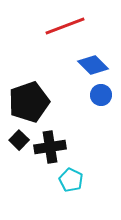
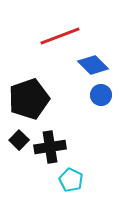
red line: moved 5 px left, 10 px down
black pentagon: moved 3 px up
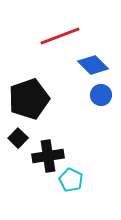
black square: moved 1 px left, 2 px up
black cross: moved 2 px left, 9 px down
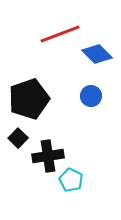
red line: moved 2 px up
blue diamond: moved 4 px right, 11 px up
blue circle: moved 10 px left, 1 px down
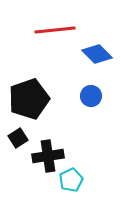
red line: moved 5 px left, 4 px up; rotated 15 degrees clockwise
black square: rotated 12 degrees clockwise
cyan pentagon: rotated 20 degrees clockwise
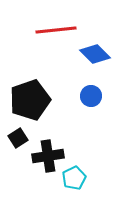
red line: moved 1 px right
blue diamond: moved 2 px left
black pentagon: moved 1 px right, 1 px down
cyan pentagon: moved 3 px right, 2 px up
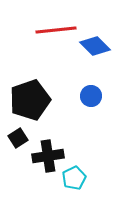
blue diamond: moved 8 px up
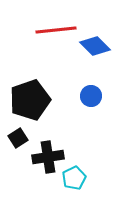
black cross: moved 1 px down
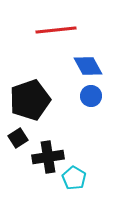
blue diamond: moved 7 px left, 20 px down; rotated 16 degrees clockwise
cyan pentagon: rotated 15 degrees counterclockwise
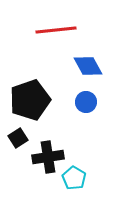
blue circle: moved 5 px left, 6 px down
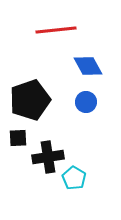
black square: rotated 30 degrees clockwise
